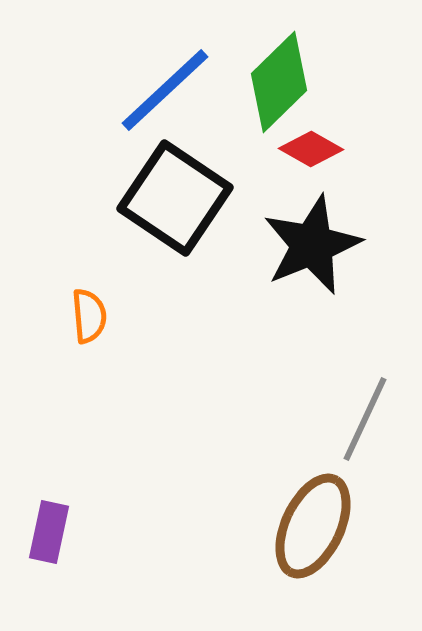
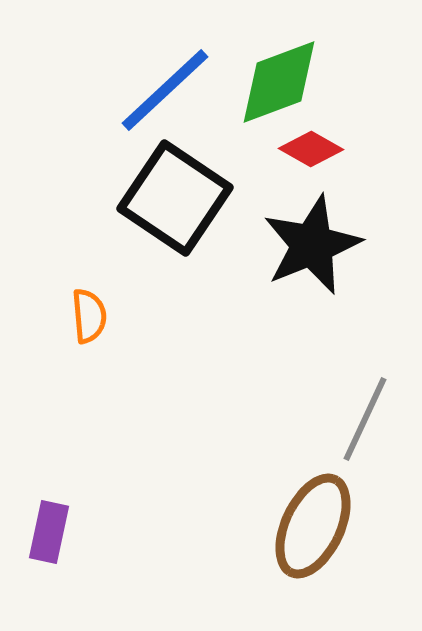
green diamond: rotated 24 degrees clockwise
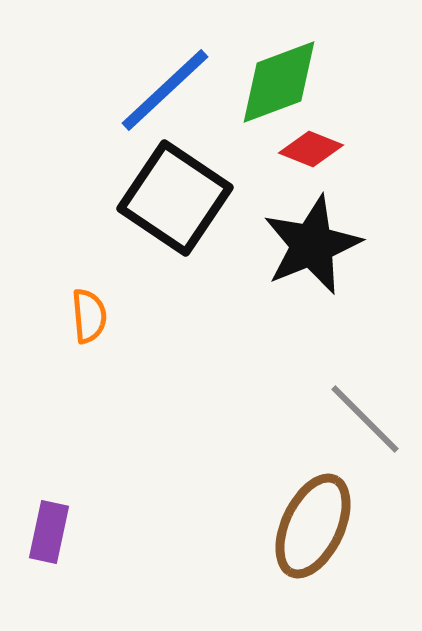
red diamond: rotated 8 degrees counterclockwise
gray line: rotated 70 degrees counterclockwise
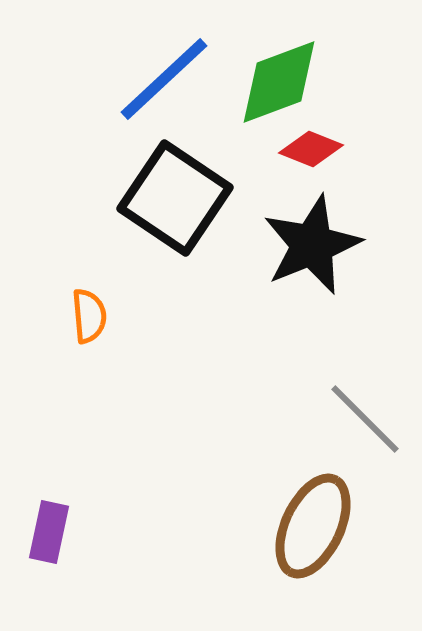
blue line: moved 1 px left, 11 px up
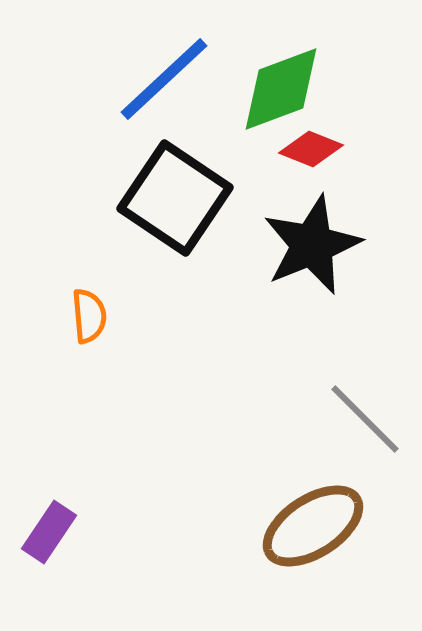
green diamond: moved 2 px right, 7 px down
brown ellipse: rotated 32 degrees clockwise
purple rectangle: rotated 22 degrees clockwise
